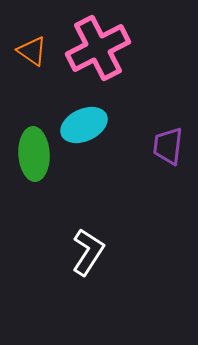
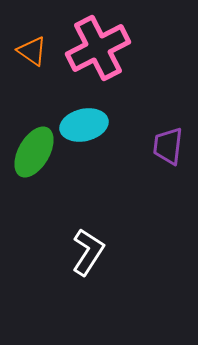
cyan ellipse: rotated 12 degrees clockwise
green ellipse: moved 2 px up; rotated 33 degrees clockwise
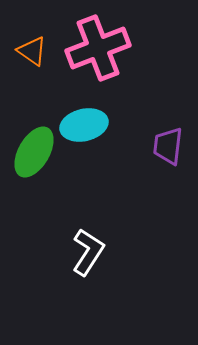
pink cross: rotated 6 degrees clockwise
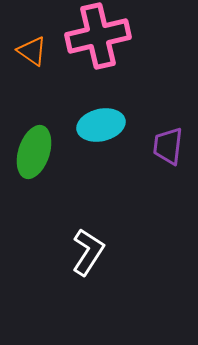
pink cross: moved 12 px up; rotated 8 degrees clockwise
cyan ellipse: moved 17 px right
green ellipse: rotated 12 degrees counterclockwise
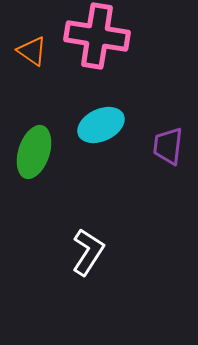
pink cross: moved 1 px left; rotated 22 degrees clockwise
cyan ellipse: rotated 12 degrees counterclockwise
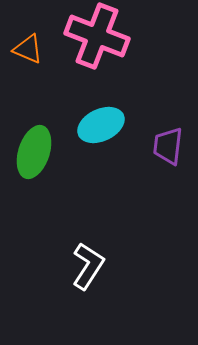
pink cross: rotated 12 degrees clockwise
orange triangle: moved 4 px left, 2 px up; rotated 12 degrees counterclockwise
white L-shape: moved 14 px down
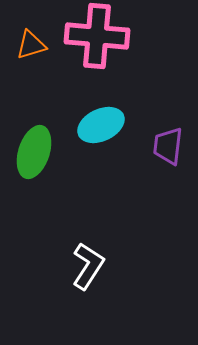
pink cross: rotated 16 degrees counterclockwise
orange triangle: moved 3 px right, 4 px up; rotated 40 degrees counterclockwise
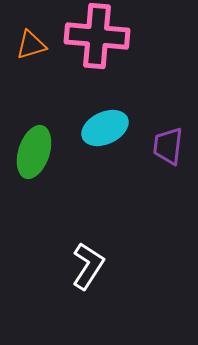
cyan ellipse: moved 4 px right, 3 px down
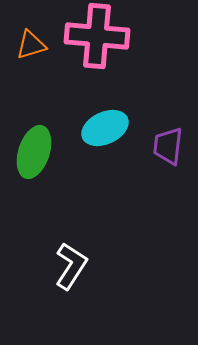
white L-shape: moved 17 px left
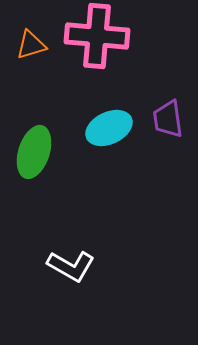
cyan ellipse: moved 4 px right
purple trapezoid: moved 27 px up; rotated 15 degrees counterclockwise
white L-shape: rotated 87 degrees clockwise
